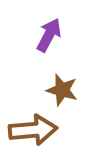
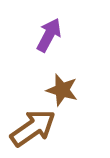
brown arrow: moved 2 px up; rotated 30 degrees counterclockwise
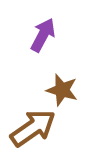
purple arrow: moved 6 px left
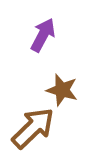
brown arrow: rotated 9 degrees counterclockwise
